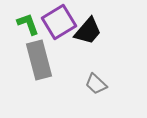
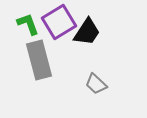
black trapezoid: moved 1 px left, 1 px down; rotated 8 degrees counterclockwise
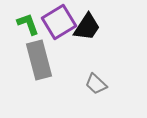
black trapezoid: moved 5 px up
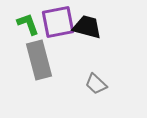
purple square: moved 1 px left; rotated 20 degrees clockwise
black trapezoid: rotated 108 degrees counterclockwise
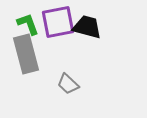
gray rectangle: moved 13 px left, 6 px up
gray trapezoid: moved 28 px left
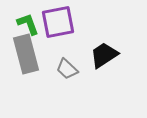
black trapezoid: moved 17 px right, 28 px down; rotated 48 degrees counterclockwise
gray trapezoid: moved 1 px left, 15 px up
